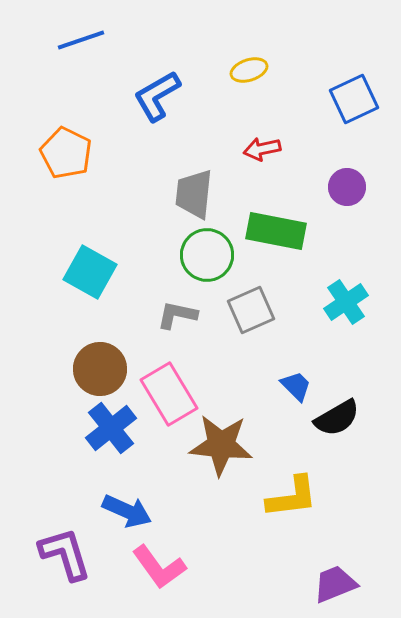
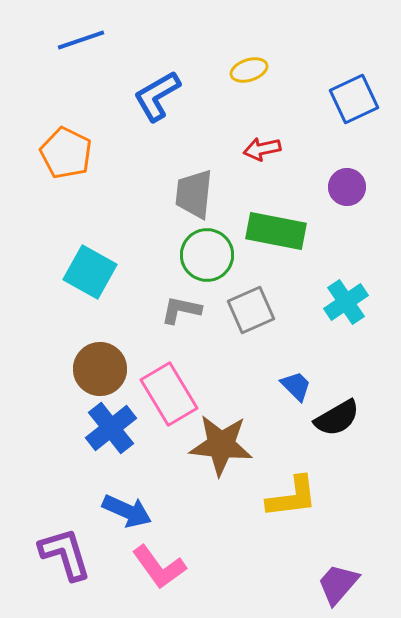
gray L-shape: moved 4 px right, 5 px up
purple trapezoid: moved 3 px right; rotated 27 degrees counterclockwise
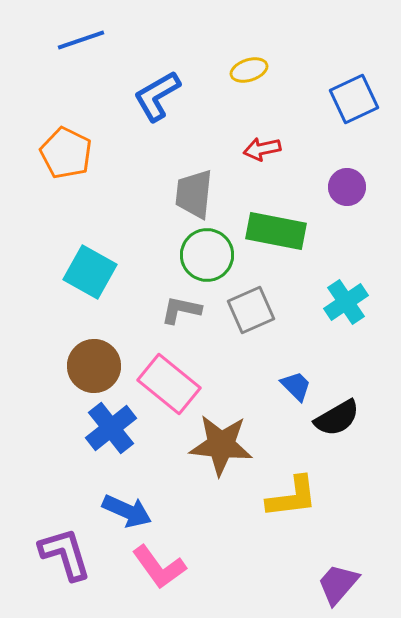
brown circle: moved 6 px left, 3 px up
pink rectangle: moved 10 px up; rotated 20 degrees counterclockwise
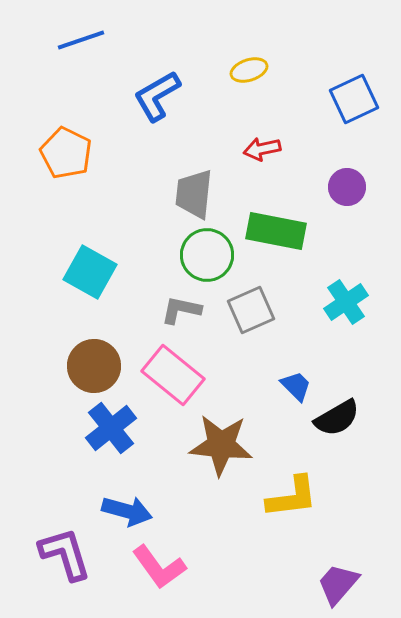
pink rectangle: moved 4 px right, 9 px up
blue arrow: rotated 9 degrees counterclockwise
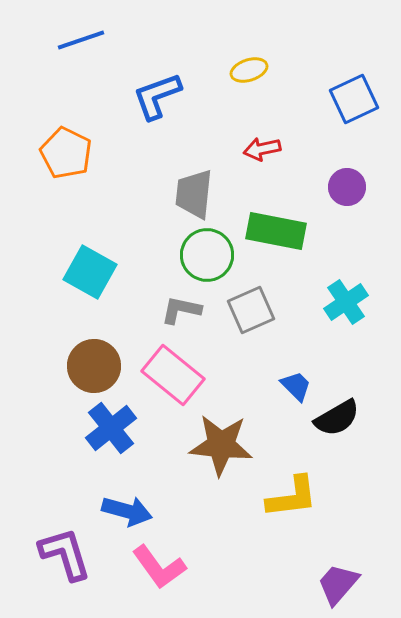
blue L-shape: rotated 10 degrees clockwise
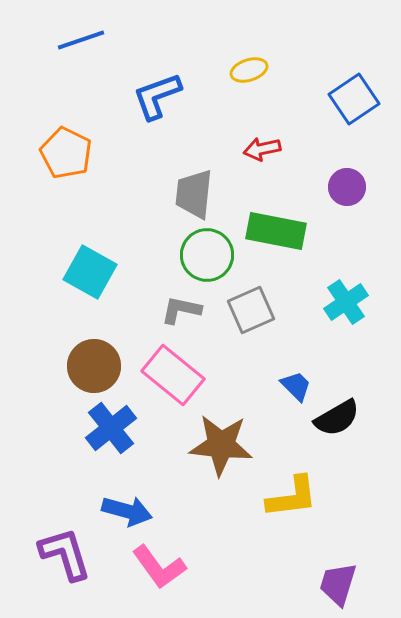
blue square: rotated 9 degrees counterclockwise
purple trapezoid: rotated 24 degrees counterclockwise
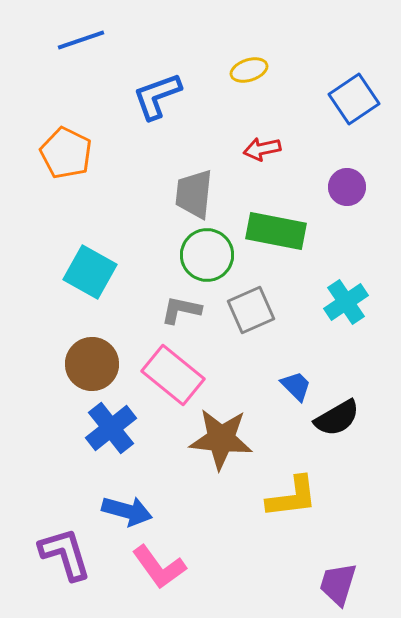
brown circle: moved 2 px left, 2 px up
brown star: moved 6 px up
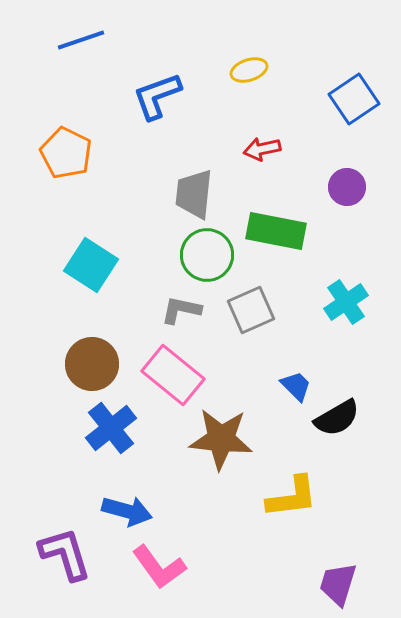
cyan square: moved 1 px right, 7 px up; rotated 4 degrees clockwise
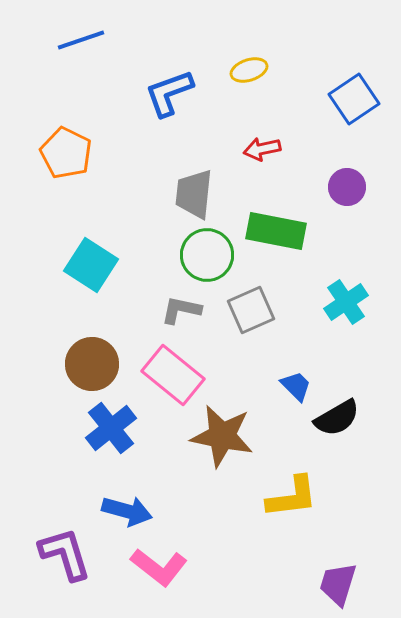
blue L-shape: moved 12 px right, 3 px up
brown star: moved 1 px right, 3 px up; rotated 6 degrees clockwise
pink L-shape: rotated 16 degrees counterclockwise
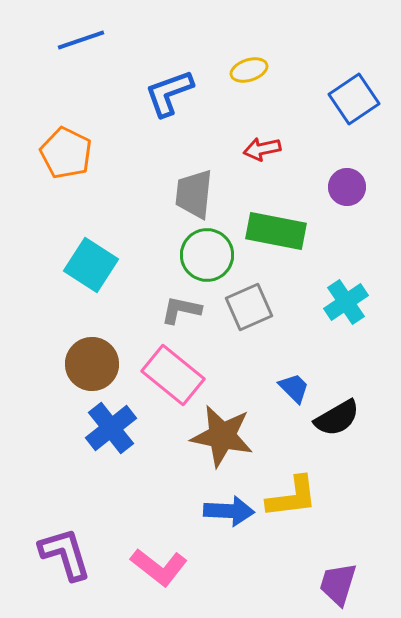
gray square: moved 2 px left, 3 px up
blue trapezoid: moved 2 px left, 2 px down
blue arrow: moved 102 px right; rotated 12 degrees counterclockwise
